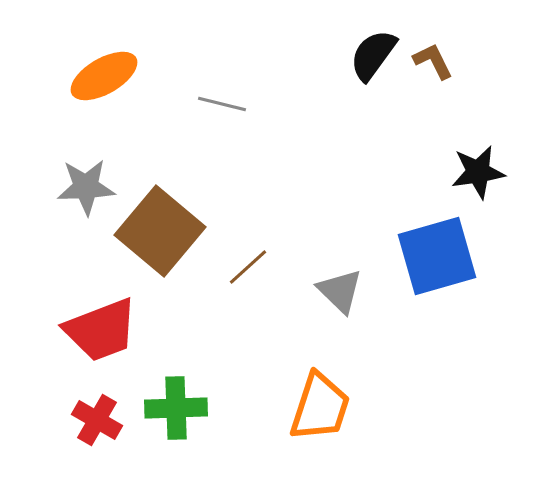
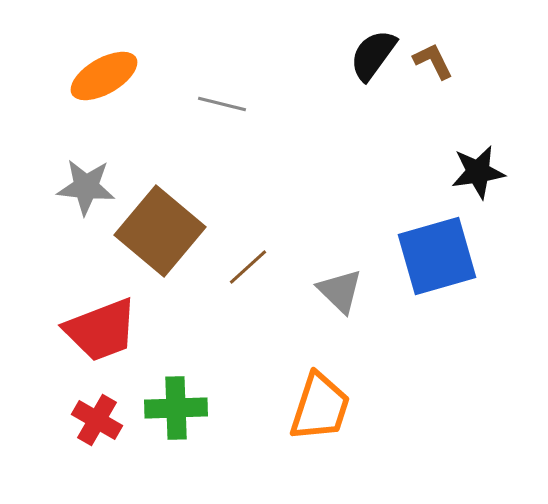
gray star: rotated 8 degrees clockwise
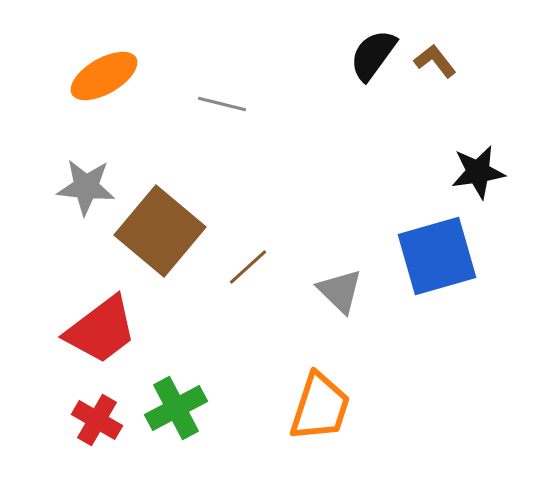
brown L-shape: moved 2 px right; rotated 12 degrees counterclockwise
red trapezoid: rotated 16 degrees counterclockwise
green cross: rotated 26 degrees counterclockwise
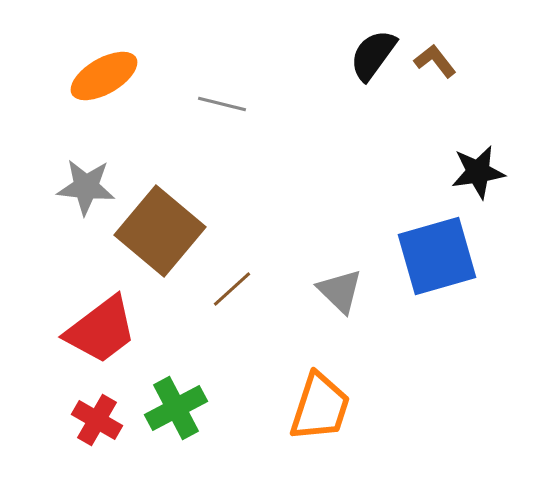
brown line: moved 16 px left, 22 px down
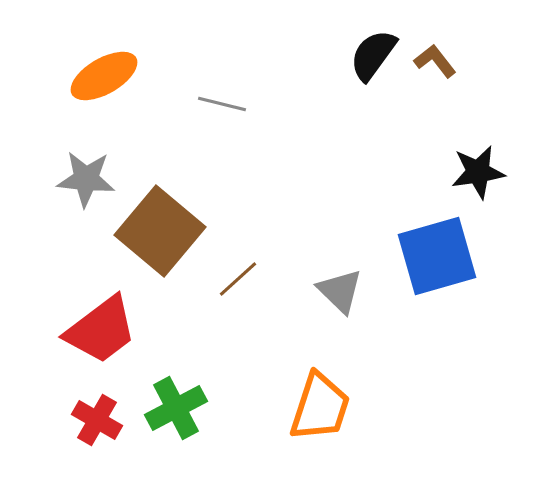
gray star: moved 8 px up
brown line: moved 6 px right, 10 px up
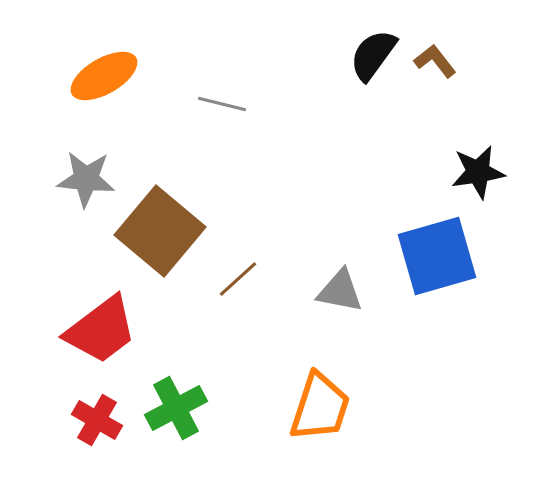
gray triangle: rotated 33 degrees counterclockwise
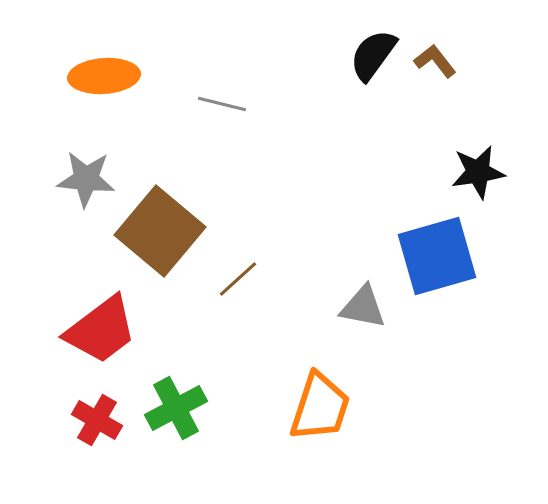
orange ellipse: rotated 26 degrees clockwise
gray triangle: moved 23 px right, 16 px down
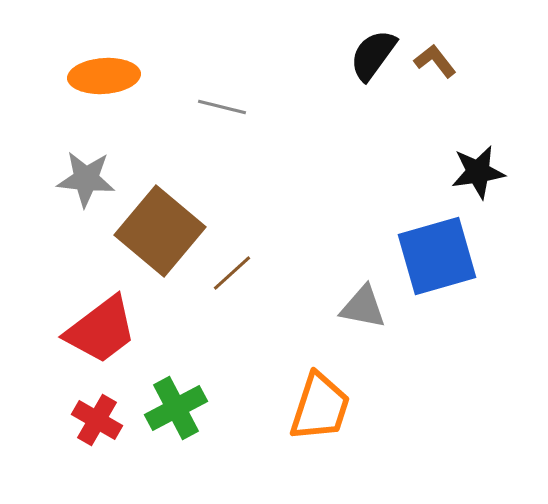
gray line: moved 3 px down
brown line: moved 6 px left, 6 px up
